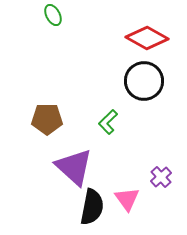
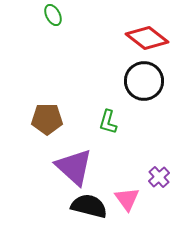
red diamond: rotated 9 degrees clockwise
green L-shape: rotated 30 degrees counterclockwise
purple cross: moved 2 px left
black semicircle: moved 3 px left, 1 px up; rotated 87 degrees counterclockwise
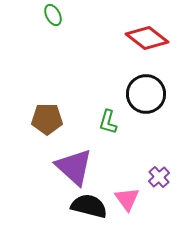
black circle: moved 2 px right, 13 px down
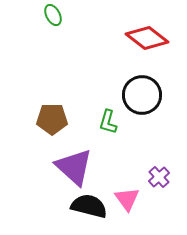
black circle: moved 4 px left, 1 px down
brown pentagon: moved 5 px right
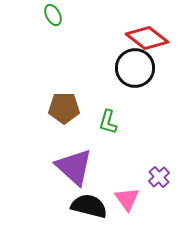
black circle: moved 7 px left, 27 px up
brown pentagon: moved 12 px right, 11 px up
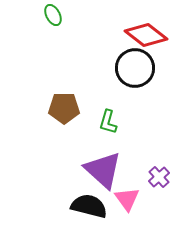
red diamond: moved 1 px left, 3 px up
purple triangle: moved 29 px right, 3 px down
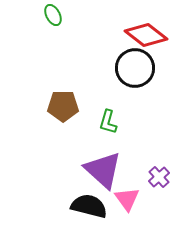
brown pentagon: moved 1 px left, 2 px up
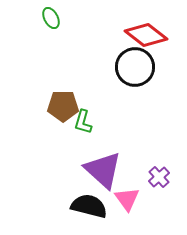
green ellipse: moved 2 px left, 3 px down
black circle: moved 1 px up
green L-shape: moved 25 px left
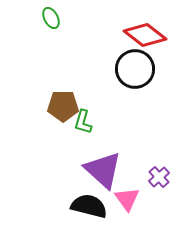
red diamond: moved 1 px left
black circle: moved 2 px down
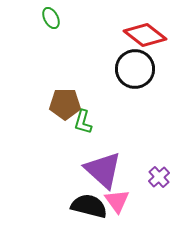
brown pentagon: moved 2 px right, 2 px up
pink triangle: moved 10 px left, 2 px down
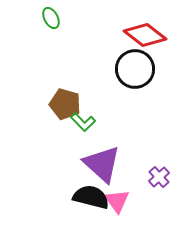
brown pentagon: rotated 16 degrees clockwise
green L-shape: rotated 60 degrees counterclockwise
purple triangle: moved 1 px left, 6 px up
black semicircle: moved 2 px right, 9 px up
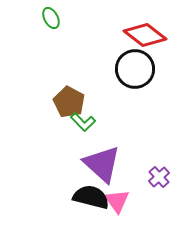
brown pentagon: moved 4 px right, 2 px up; rotated 12 degrees clockwise
